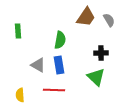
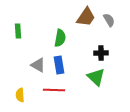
green semicircle: moved 2 px up
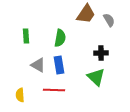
brown trapezoid: moved 3 px up
green rectangle: moved 8 px right, 5 px down
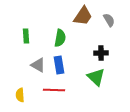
brown trapezoid: moved 3 px left, 2 px down
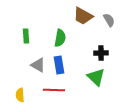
brown trapezoid: rotated 85 degrees clockwise
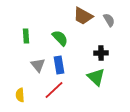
green semicircle: rotated 54 degrees counterclockwise
gray triangle: rotated 21 degrees clockwise
red line: rotated 45 degrees counterclockwise
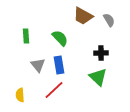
green triangle: moved 2 px right
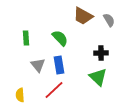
green rectangle: moved 2 px down
